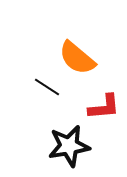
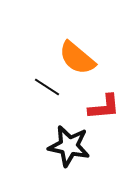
black star: rotated 21 degrees clockwise
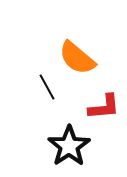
black line: rotated 28 degrees clockwise
black star: rotated 27 degrees clockwise
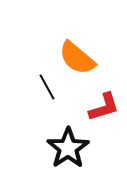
red L-shape: rotated 12 degrees counterclockwise
black star: moved 1 px left, 2 px down
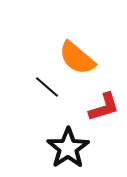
black line: rotated 20 degrees counterclockwise
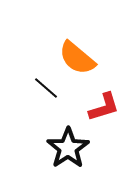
black line: moved 1 px left, 1 px down
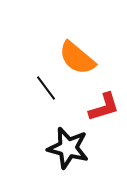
black line: rotated 12 degrees clockwise
black star: rotated 24 degrees counterclockwise
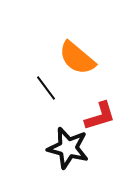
red L-shape: moved 4 px left, 9 px down
